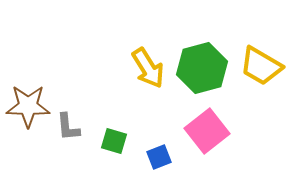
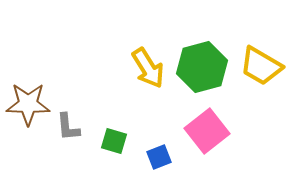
green hexagon: moved 1 px up
brown star: moved 2 px up
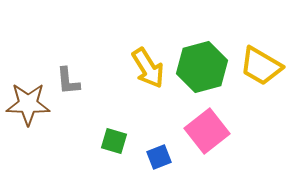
gray L-shape: moved 46 px up
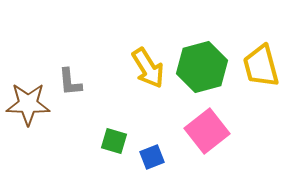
yellow trapezoid: rotated 45 degrees clockwise
gray L-shape: moved 2 px right, 1 px down
blue square: moved 7 px left
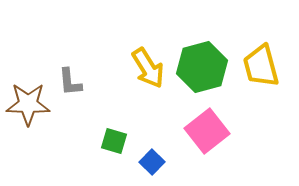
blue square: moved 5 px down; rotated 25 degrees counterclockwise
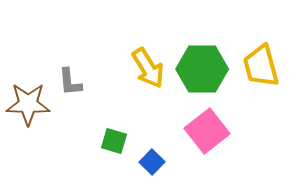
green hexagon: moved 2 px down; rotated 15 degrees clockwise
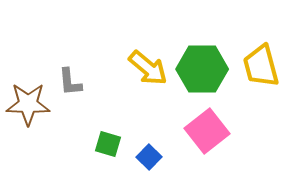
yellow arrow: rotated 18 degrees counterclockwise
green square: moved 6 px left, 3 px down
blue square: moved 3 px left, 5 px up
